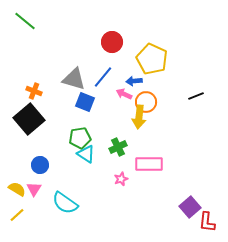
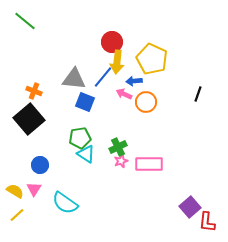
gray triangle: rotated 10 degrees counterclockwise
black line: moved 2 px right, 2 px up; rotated 49 degrees counterclockwise
yellow arrow: moved 22 px left, 55 px up
pink star: moved 18 px up
yellow semicircle: moved 2 px left, 2 px down
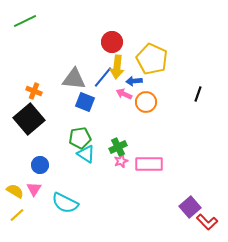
green line: rotated 65 degrees counterclockwise
yellow arrow: moved 5 px down
cyan semicircle: rotated 8 degrees counterclockwise
red L-shape: rotated 50 degrees counterclockwise
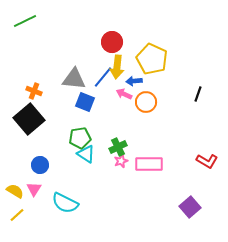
red L-shape: moved 61 px up; rotated 15 degrees counterclockwise
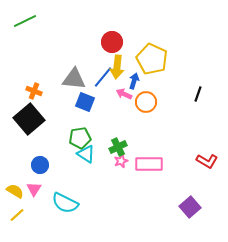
blue arrow: rotated 112 degrees clockwise
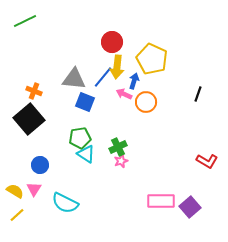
pink rectangle: moved 12 px right, 37 px down
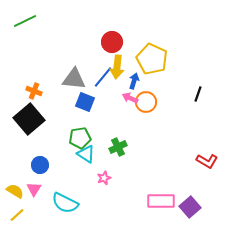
pink arrow: moved 6 px right, 4 px down
pink star: moved 17 px left, 17 px down
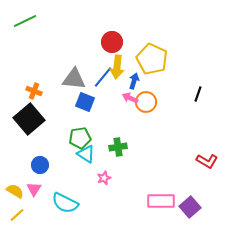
green cross: rotated 18 degrees clockwise
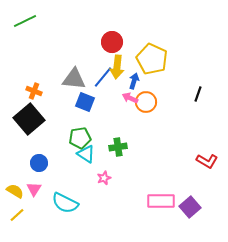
blue circle: moved 1 px left, 2 px up
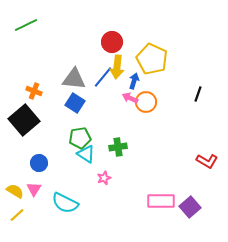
green line: moved 1 px right, 4 px down
blue square: moved 10 px left, 1 px down; rotated 12 degrees clockwise
black square: moved 5 px left, 1 px down
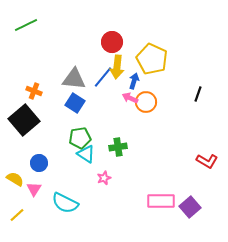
yellow semicircle: moved 12 px up
